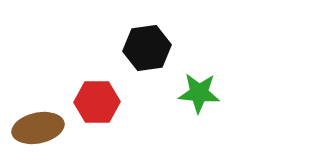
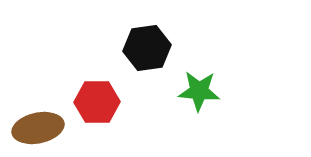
green star: moved 2 px up
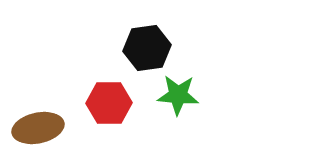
green star: moved 21 px left, 4 px down
red hexagon: moved 12 px right, 1 px down
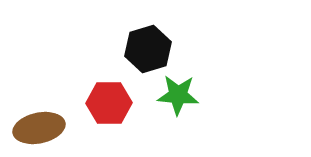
black hexagon: moved 1 px right, 1 px down; rotated 9 degrees counterclockwise
brown ellipse: moved 1 px right
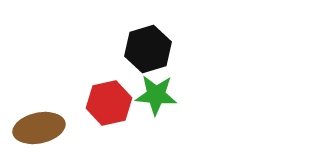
green star: moved 22 px left
red hexagon: rotated 12 degrees counterclockwise
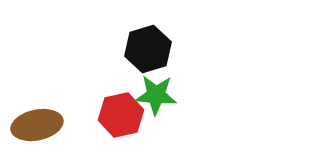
red hexagon: moved 12 px right, 12 px down
brown ellipse: moved 2 px left, 3 px up
